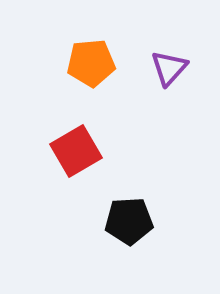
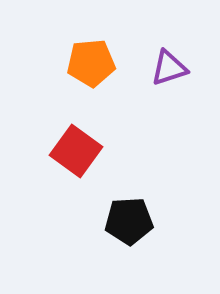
purple triangle: rotated 30 degrees clockwise
red square: rotated 24 degrees counterclockwise
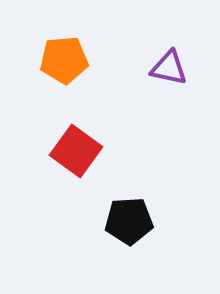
orange pentagon: moved 27 px left, 3 px up
purple triangle: rotated 30 degrees clockwise
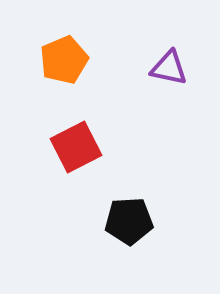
orange pentagon: rotated 18 degrees counterclockwise
red square: moved 4 px up; rotated 27 degrees clockwise
